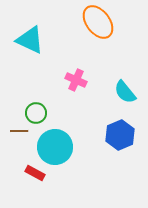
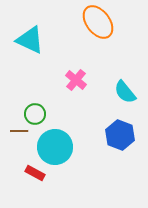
pink cross: rotated 15 degrees clockwise
green circle: moved 1 px left, 1 px down
blue hexagon: rotated 16 degrees counterclockwise
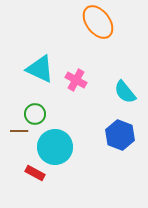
cyan triangle: moved 10 px right, 29 px down
pink cross: rotated 10 degrees counterclockwise
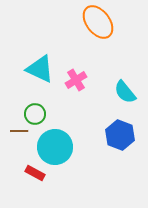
pink cross: rotated 30 degrees clockwise
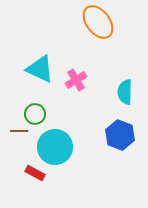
cyan semicircle: rotated 40 degrees clockwise
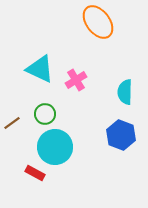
green circle: moved 10 px right
brown line: moved 7 px left, 8 px up; rotated 36 degrees counterclockwise
blue hexagon: moved 1 px right
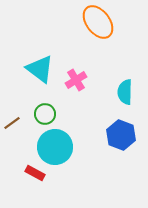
cyan triangle: rotated 12 degrees clockwise
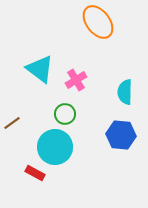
green circle: moved 20 px right
blue hexagon: rotated 16 degrees counterclockwise
